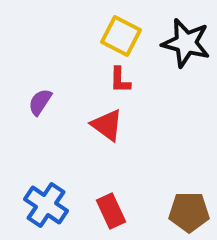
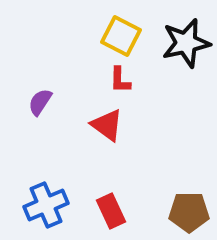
black star: rotated 27 degrees counterclockwise
blue cross: rotated 33 degrees clockwise
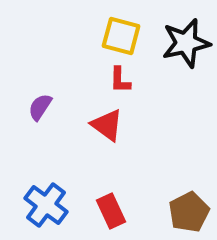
yellow square: rotated 12 degrees counterclockwise
purple semicircle: moved 5 px down
blue cross: rotated 30 degrees counterclockwise
brown pentagon: rotated 27 degrees counterclockwise
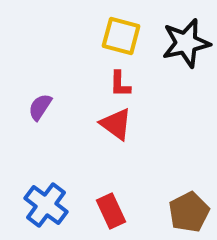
red L-shape: moved 4 px down
red triangle: moved 9 px right, 1 px up
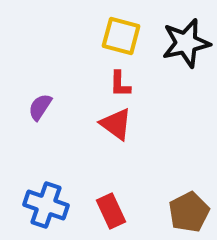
blue cross: rotated 18 degrees counterclockwise
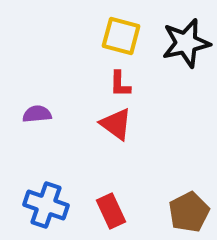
purple semicircle: moved 3 px left, 7 px down; rotated 52 degrees clockwise
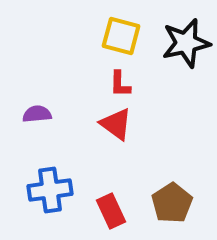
blue cross: moved 4 px right, 15 px up; rotated 27 degrees counterclockwise
brown pentagon: moved 17 px left, 9 px up; rotated 6 degrees counterclockwise
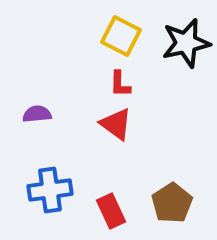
yellow square: rotated 12 degrees clockwise
